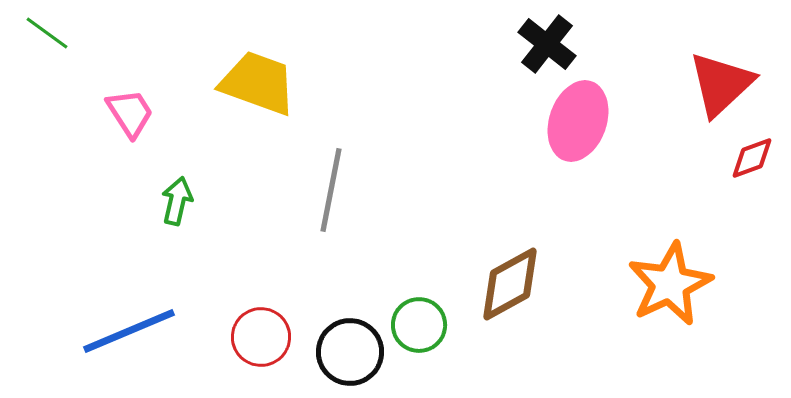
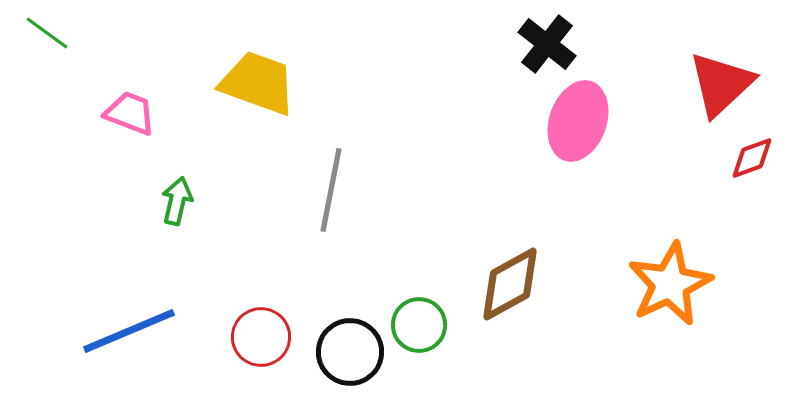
pink trapezoid: rotated 36 degrees counterclockwise
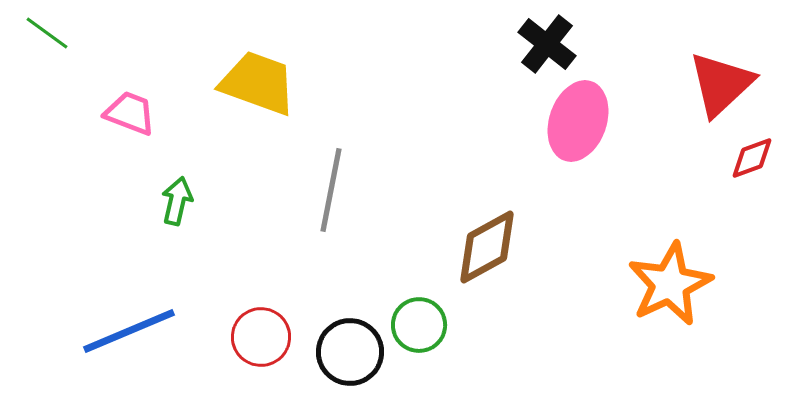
brown diamond: moved 23 px left, 37 px up
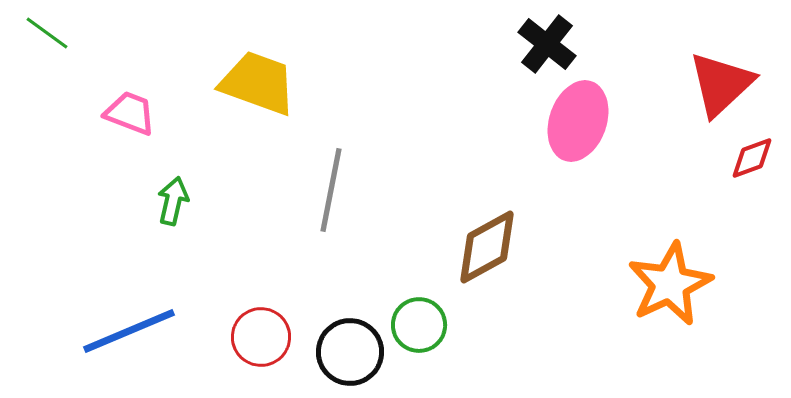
green arrow: moved 4 px left
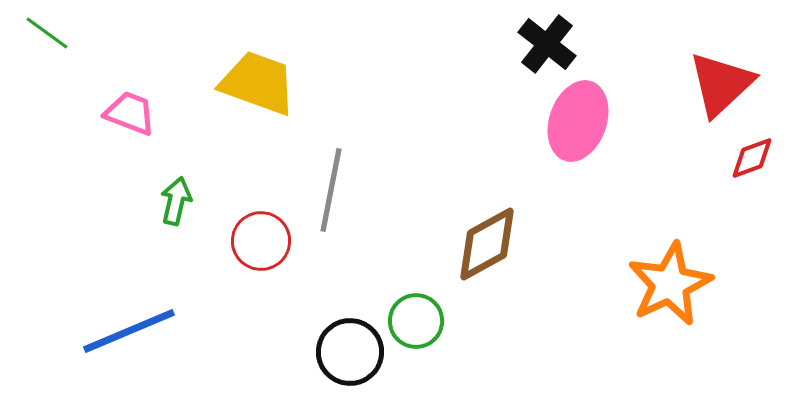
green arrow: moved 3 px right
brown diamond: moved 3 px up
green circle: moved 3 px left, 4 px up
red circle: moved 96 px up
